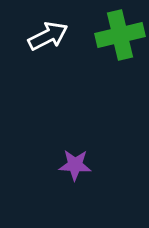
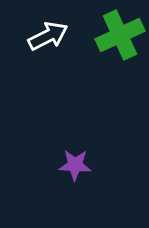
green cross: rotated 12 degrees counterclockwise
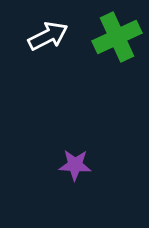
green cross: moved 3 px left, 2 px down
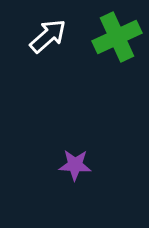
white arrow: rotated 15 degrees counterclockwise
